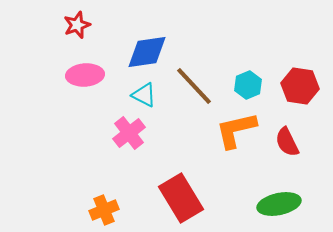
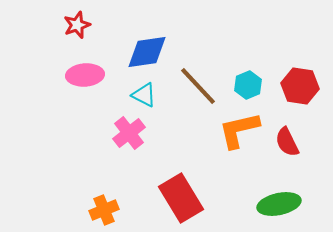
brown line: moved 4 px right
orange L-shape: moved 3 px right
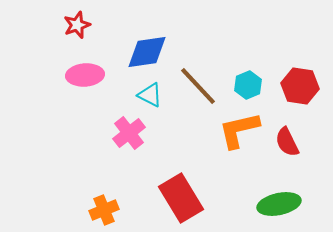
cyan triangle: moved 6 px right
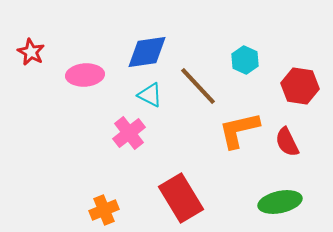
red star: moved 46 px left, 27 px down; rotated 24 degrees counterclockwise
cyan hexagon: moved 3 px left, 25 px up; rotated 12 degrees counterclockwise
green ellipse: moved 1 px right, 2 px up
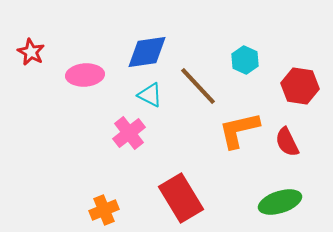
green ellipse: rotated 6 degrees counterclockwise
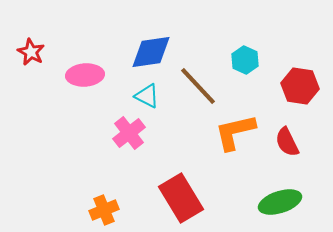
blue diamond: moved 4 px right
cyan triangle: moved 3 px left, 1 px down
orange L-shape: moved 4 px left, 2 px down
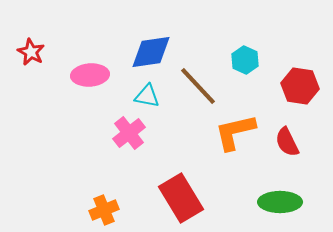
pink ellipse: moved 5 px right
cyan triangle: rotated 16 degrees counterclockwise
green ellipse: rotated 18 degrees clockwise
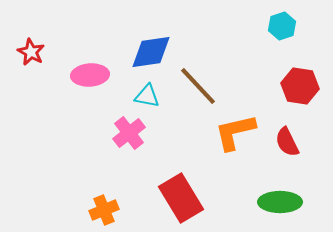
cyan hexagon: moved 37 px right, 34 px up; rotated 16 degrees clockwise
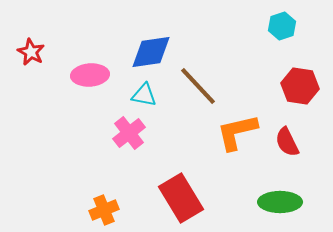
cyan triangle: moved 3 px left, 1 px up
orange L-shape: moved 2 px right
